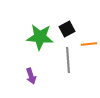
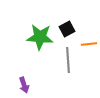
purple arrow: moved 7 px left, 9 px down
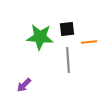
black square: rotated 21 degrees clockwise
orange line: moved 2 px up
purple arrow: rotated 63 degrees clockwise
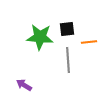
purple arrow: rotated 77 degrees clockwise
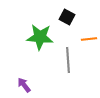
black square: moved 12 px up; rotated 35 degrees clockwise
orange line: moved 3 px up
purple arrow: rotated 21 degrees clockwise
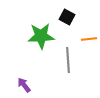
green star: moved 1 px right, 1 px up; rotated 8 degrees counterclockwise
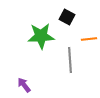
gray line: moved 2 px right
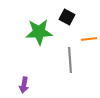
green star: moved 2 px left, 4 px up
purple arrow: rotated 133 degrees counterclockwise
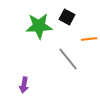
green star: moved 6 px up
gray line: moved 2 px left, 1 px up; rotated 35 degrees counterclockwise
